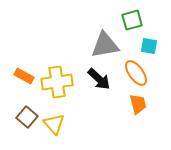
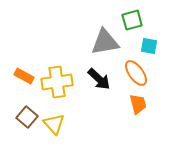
gray triangle: moved 3 px up
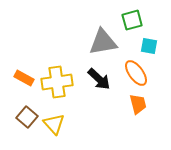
gray triangle: moved 2 px left
orange rectangle: moved 2 px down
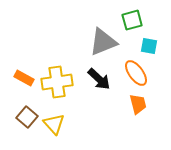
gray triangle: rotated 12 degrees counterclockwise
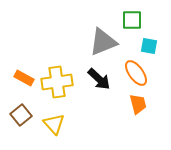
green square: rotated 15 degrees clockwise
brown square: moved 6 px left, 2 px up; rotated 10 degrees clockwise
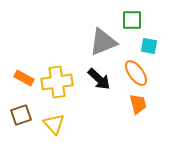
brown square: rotated 20 degrees clockwise
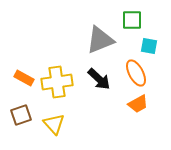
gray triangle: moved 3 px left, 2 px up
orange ellipse: rotated 8 degrees clockwise
orange trapezoid: rotated 75 degrees clockwise
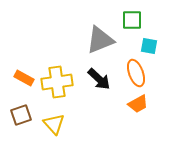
orange ellipse: rotated 8 degrees clockwise
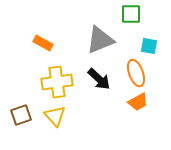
green square: moved 1 px left, 6 px up
orange rectangle: moved 19 px right, 35 px up
orange trapezoid: moved 2 px up
yellow triangle: moved 1 px right, 8 px up
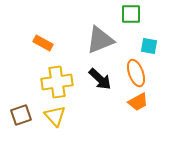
black arrow: moved 1 px right
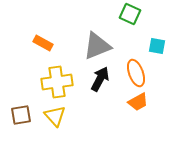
green square: moved 1 px left; rotated 25 degrees clockwise
gray triangle: moved 3 px left, 6 px down
cyan square: moved 8 px right
black arrow: rotated 105 degrees counterclockwise
brown square: rotated 10 degrees clockwise
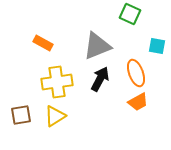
yellow triangle: rotated 40 degrees clockwise
